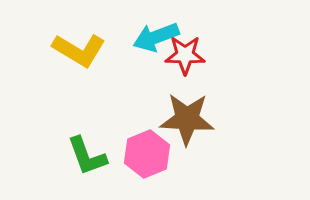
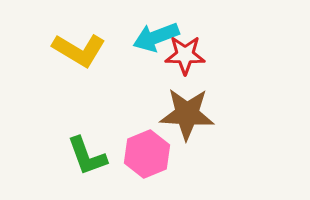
brown star: moved 5 px up
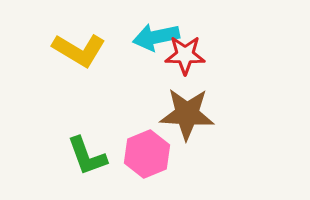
cyan arrow: rotated 9 degrees clockwise
